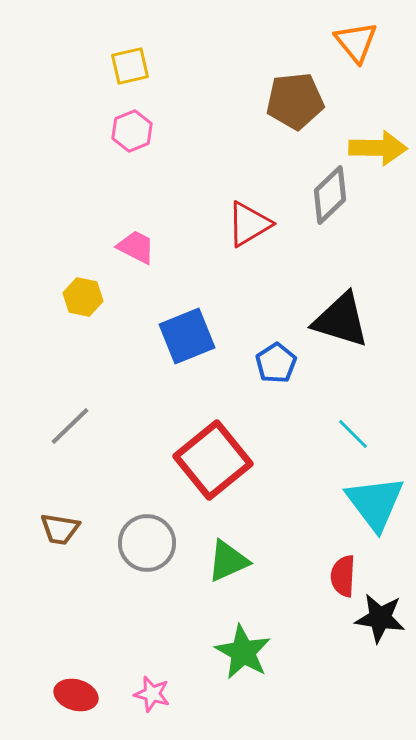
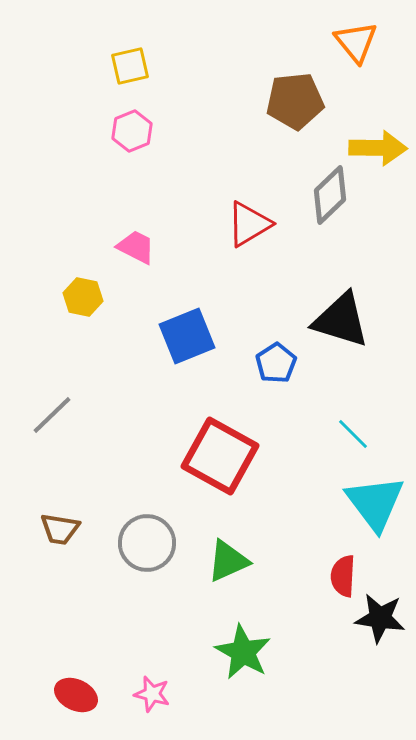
gray line: moved 18 px left, 11 px up
red square: moved 7 px right, 4 px up; rotated 22 degrees counterclockwise
red ellipse: rotated 9 degrees clockwise
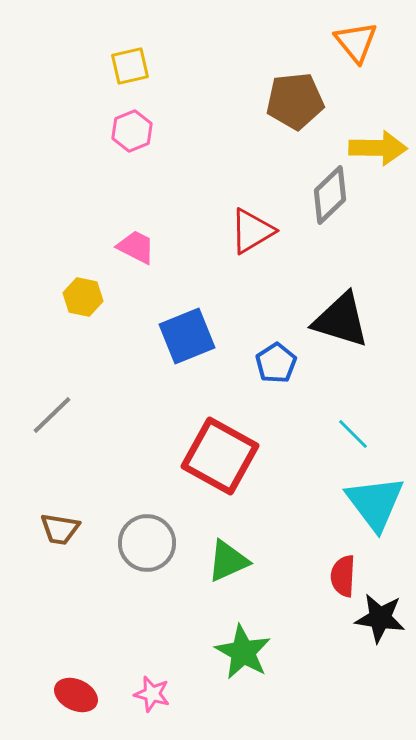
red triangle: moved 3 px right, 7 px down
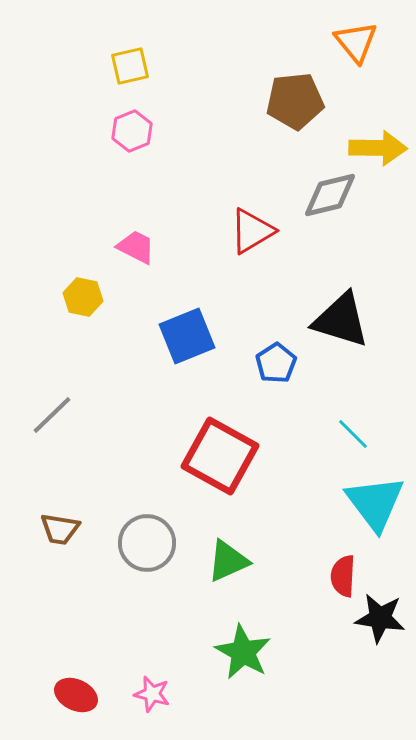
gray diamond: rotated 30 degrees clockwise
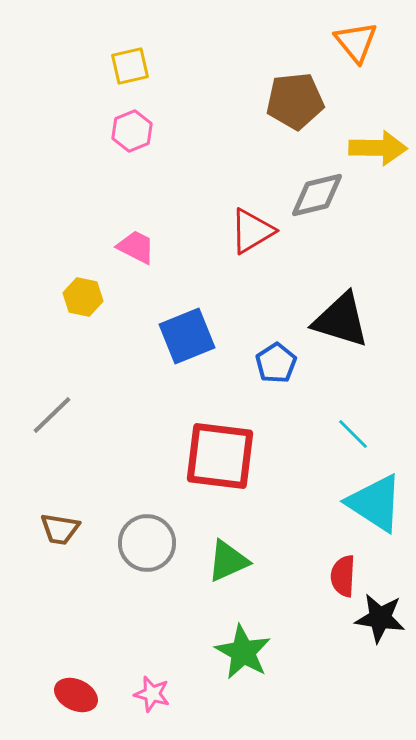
gray diamond: moved 13 px left
red square: rotated 22 degrees counterclockwise
cyan triangle: rotated 20 degrees counterclockwise
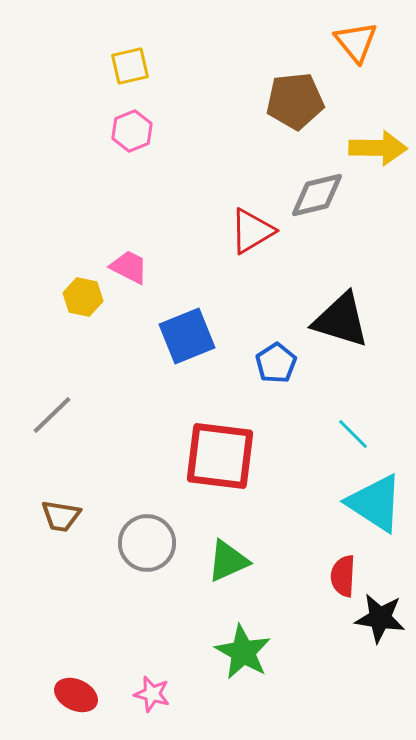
pink trapezoid: moved 7 px left, 20 px down
brown trapezoid: moved 1 px right, 13 px up
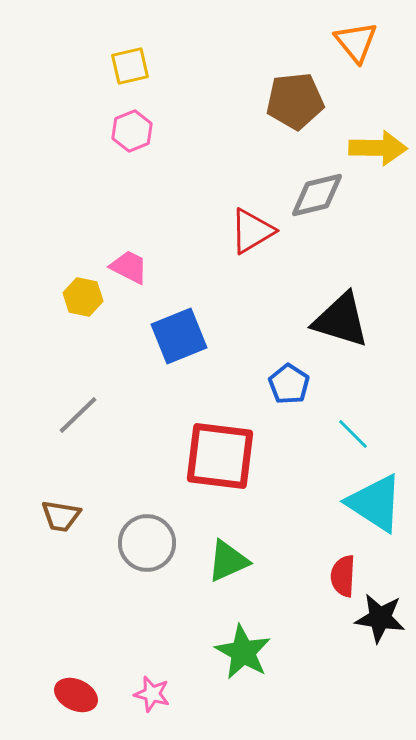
blue square: moved 8 px left
blue pentagon: moved 13 px right, 21 px down; rotated 6 degrees counterclockwise
gray line: moved 26 px right
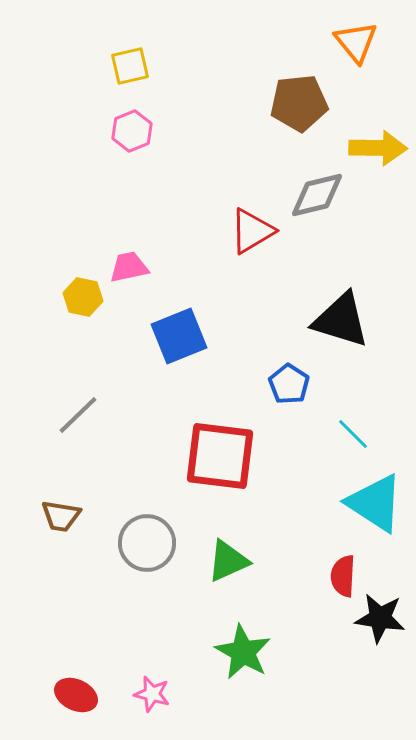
brown pentagon: moved 4 px right, 2 px down
pink trapezoid: rotated 39 degrees counterclockwise
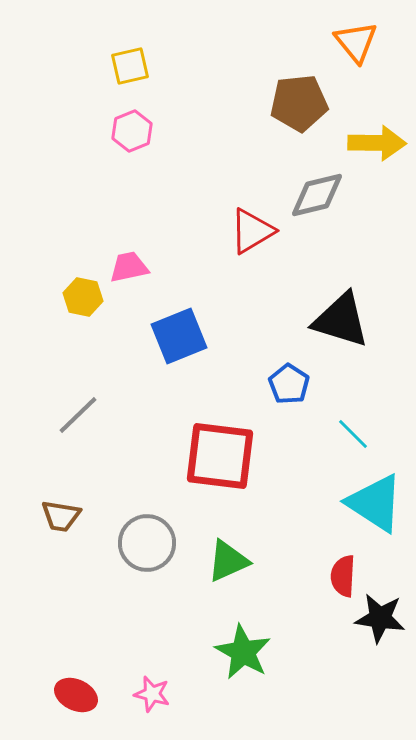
yellow arrow: moved 1 px left, 5 px up
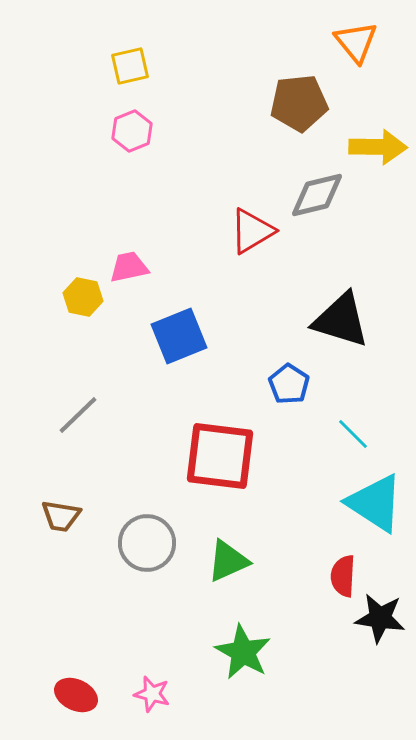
yellow arrow: moved 1 px right, 4 px down
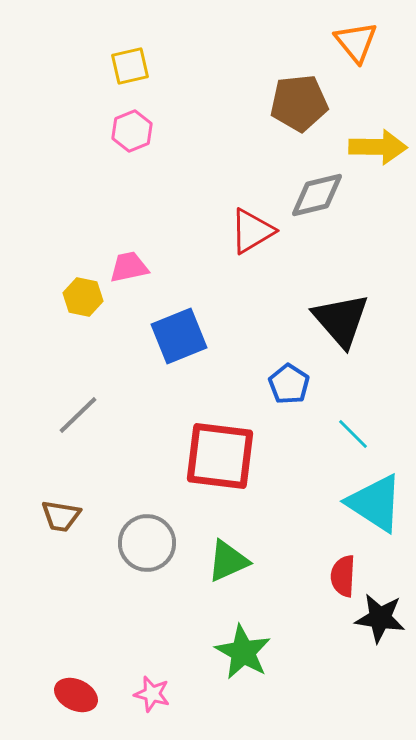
black triangle: rotated 32 degrees clockwise
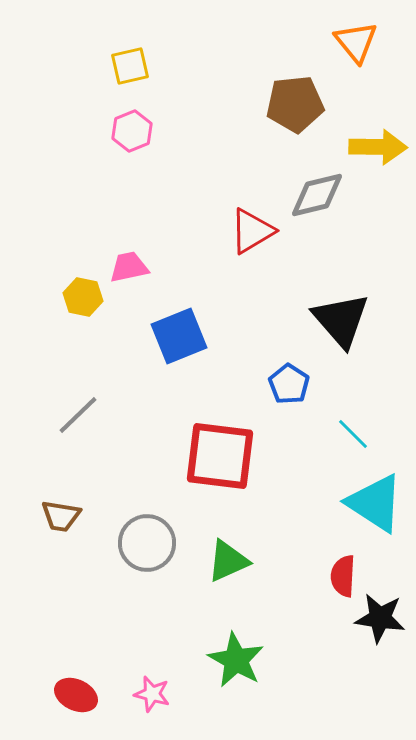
brown pentagon: moved 4 px left, 1 px down
green star: moved 7 px left, 8 px down
